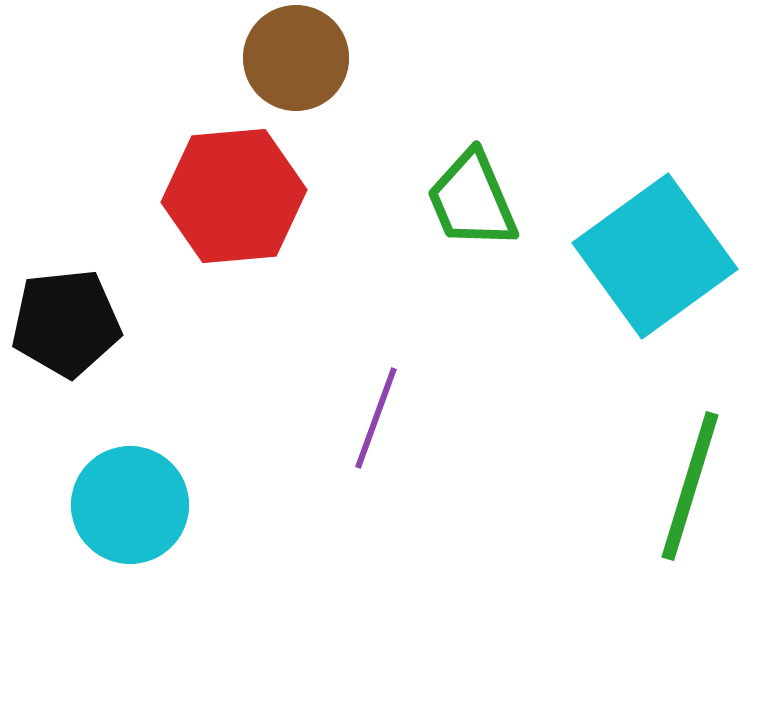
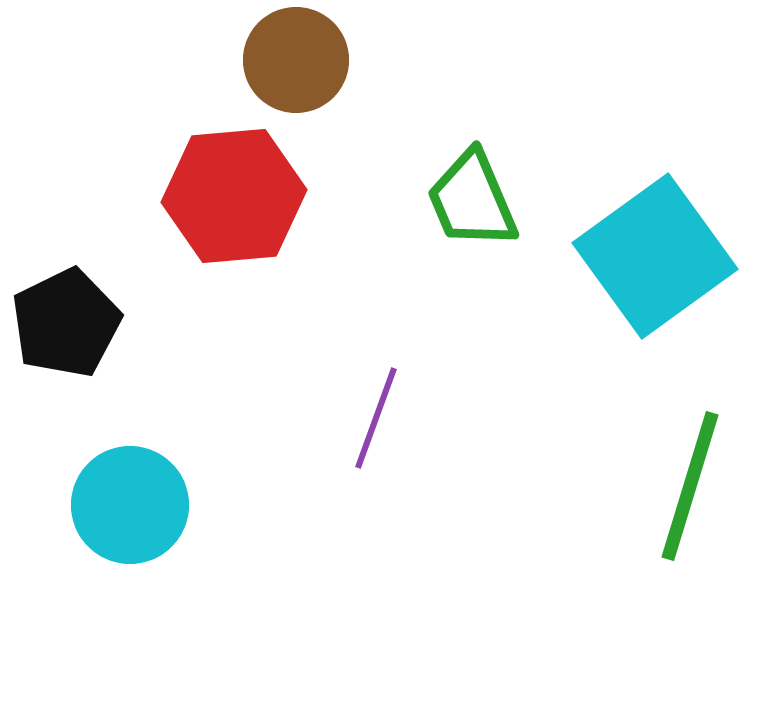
brown circle: moved 2 px down
black pentagon: rotated 20 degrees counterclockwise
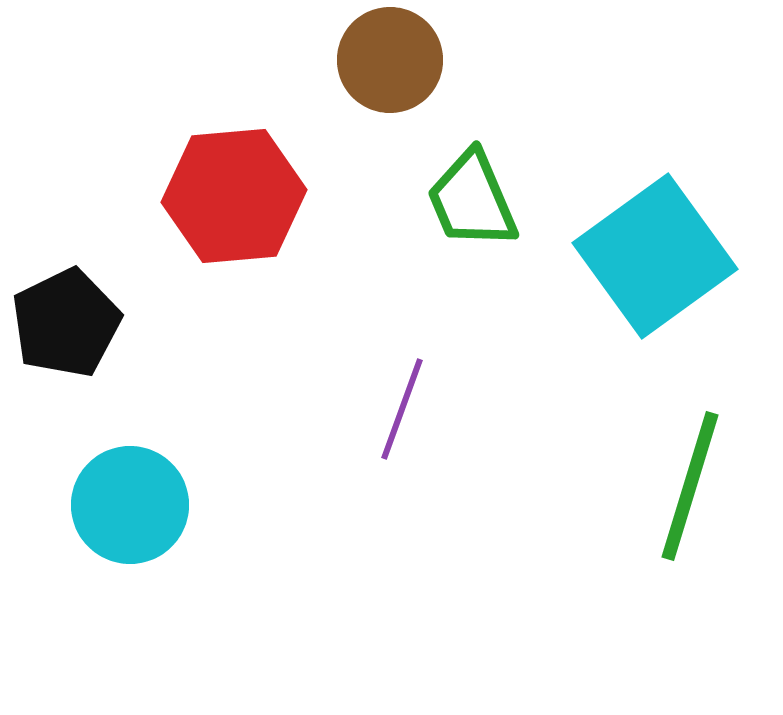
brown circle: moved 94 px right
purple line: moved 26 px right, 9 px up
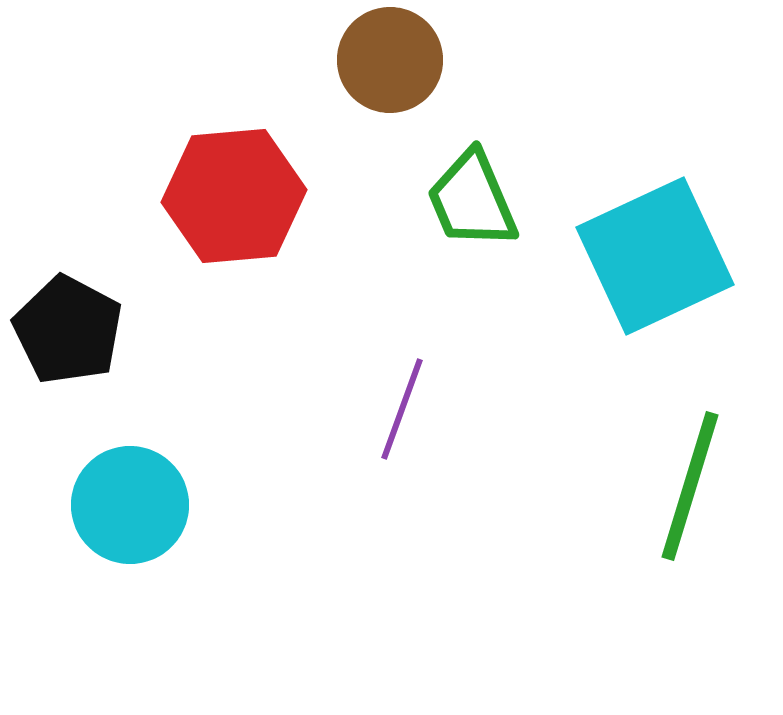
cyan square: rotated 11 degrees clockwise
black pentagon: moved 2 px right, 7 px down; rotated 18 degrees counterclockwise
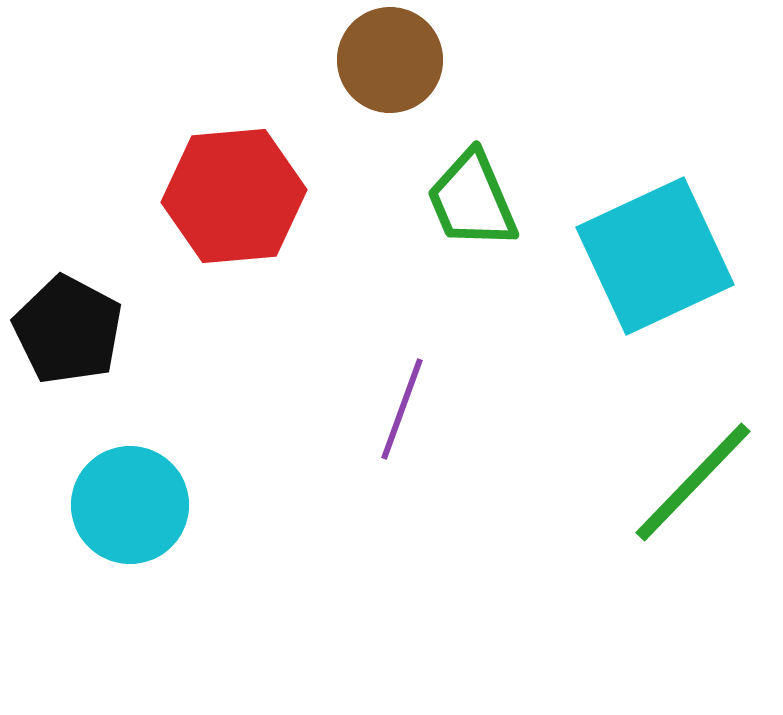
green line: moved 3 px right, 4 px up; rotated 27 degrees clockwise
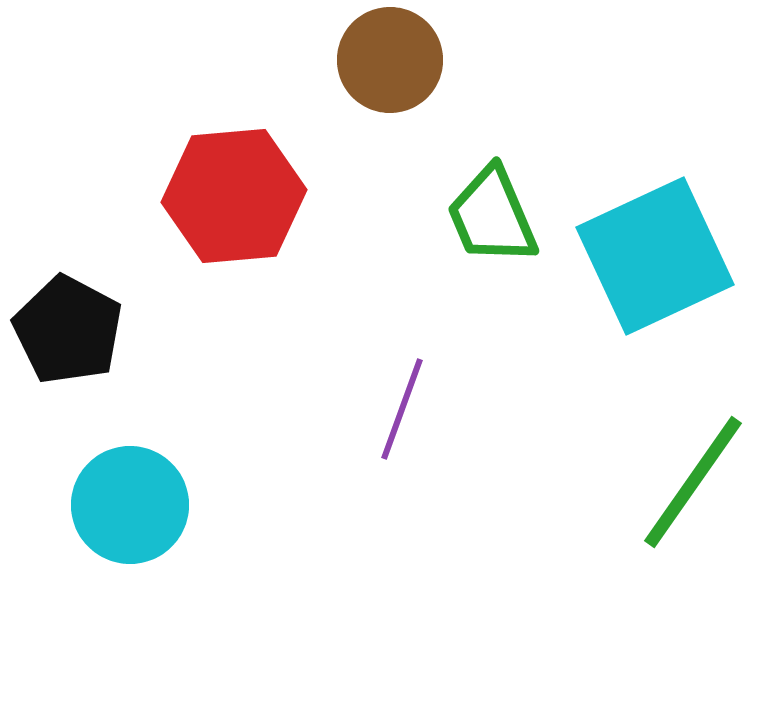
green trapezoid: moved 20 px right, 16 px down
green line: rotated 9 degrees counterclockwise
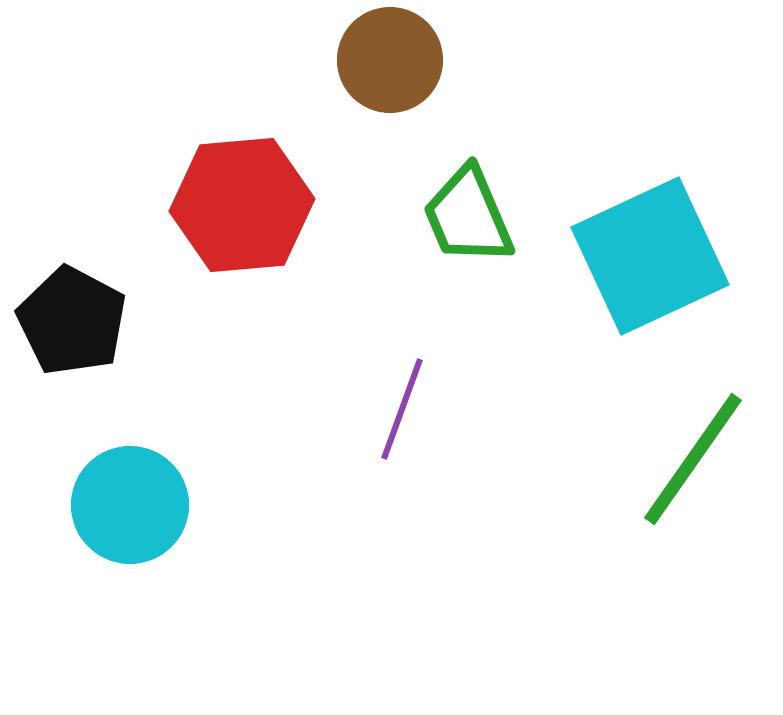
red hexagon: moved 8 px right, 9 px down
green trapezoid: moved 24 px left
cyan square: moved 5 px left
black pentagon: moved 4 px right, 9 px up
green line: moved 23 px up
